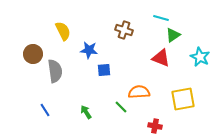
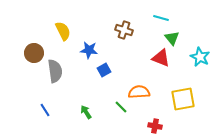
green triangle: moved 1 px left, 3 px down; rotated 35 degrees counterclockwise
brown circle: moved 1 px right, 1 px up
blue square: rotated 24 degrees counterclockwise
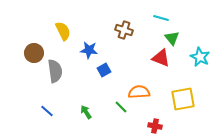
blue line: moved 2 px right, 1 px down; rotated 16 degrees counterclockwise
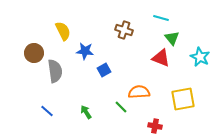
blue star: moved 4 px left, 1 px down
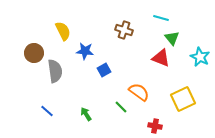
orange semicircle: rotated 40 degrees clockwise
yellow square: rotated 15 degrees counterclockwise
green arrow: moved 2 px down
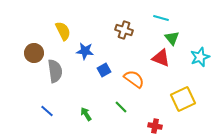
cyan star: rotated 24 degrees clockwise
orange semicircle: moved 5 px left, 13 px up
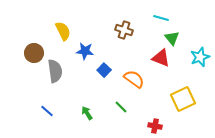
blue square: rotated 16 degrees counterclockwise
green arrow: moved 1 px right, 1 px up
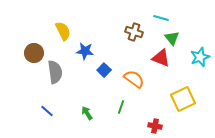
brown cross: moved 10 px right, 2 px down
gray semicircle: moved 1 px down
green line: rotated 64 degrees clockwise
